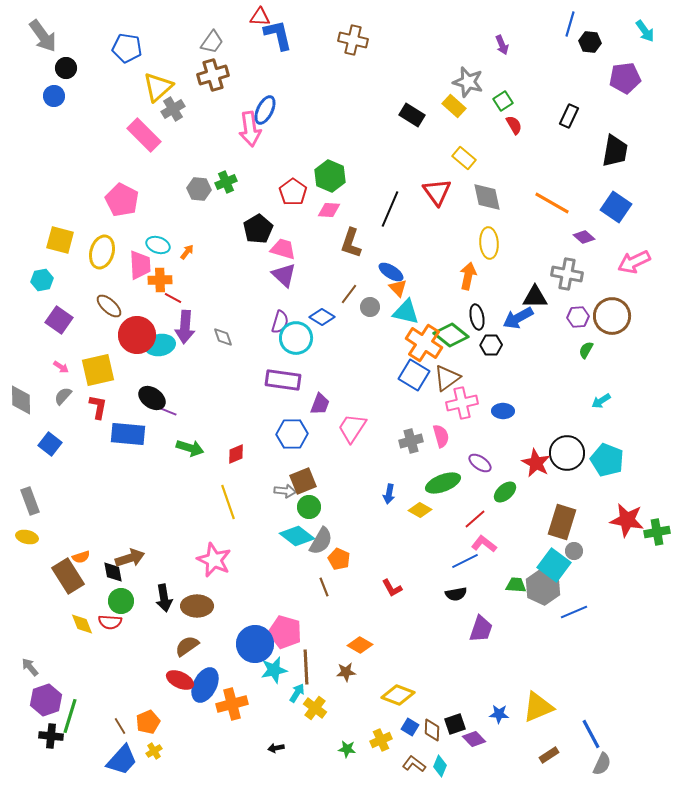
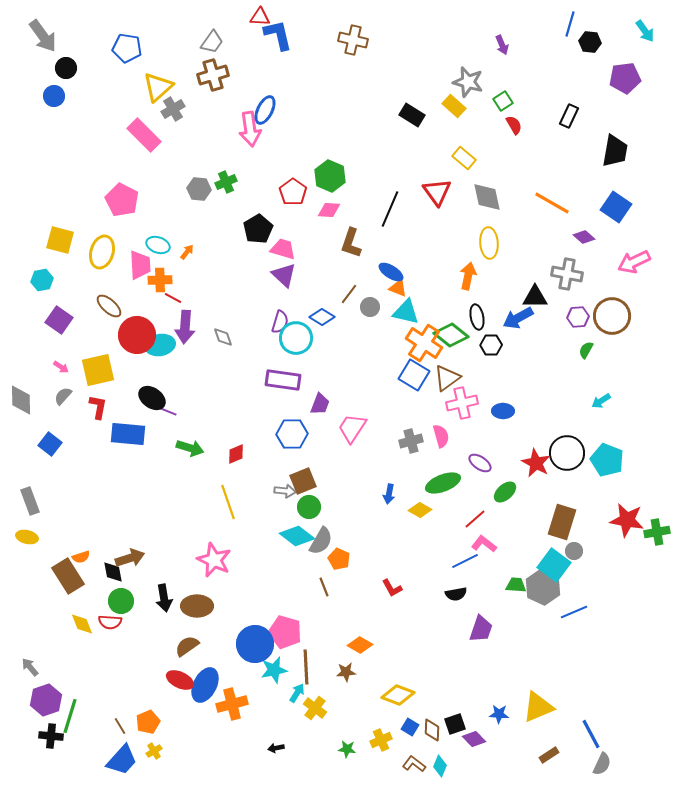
orange triangle at (398, 288): rotated 24 degrees counterclockwise
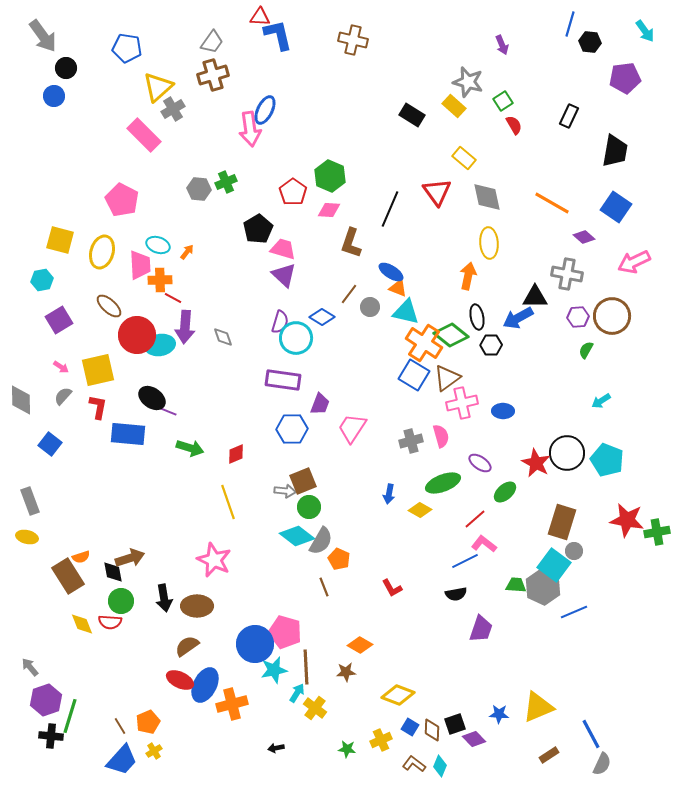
purple square at (59, 320): rotated 24 degrees clockwise
blue hexagon at (292, 434): moved 5 px up
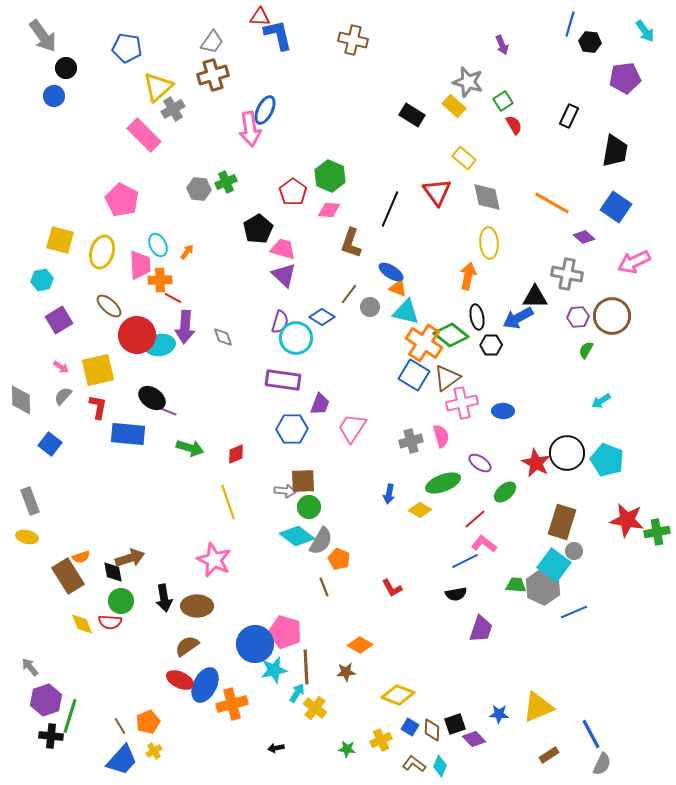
cyan ellipse at (158, 245): rotated 45 degrees clockwise
brown square at (303, 481): rotated 20 degrees clockwise
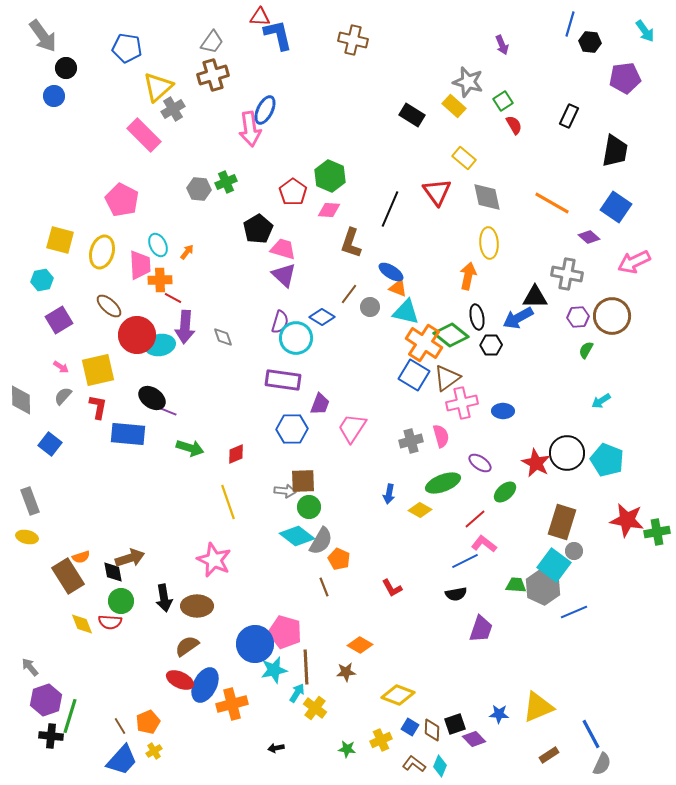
purple diamond at (584, 237): moved 5 px right
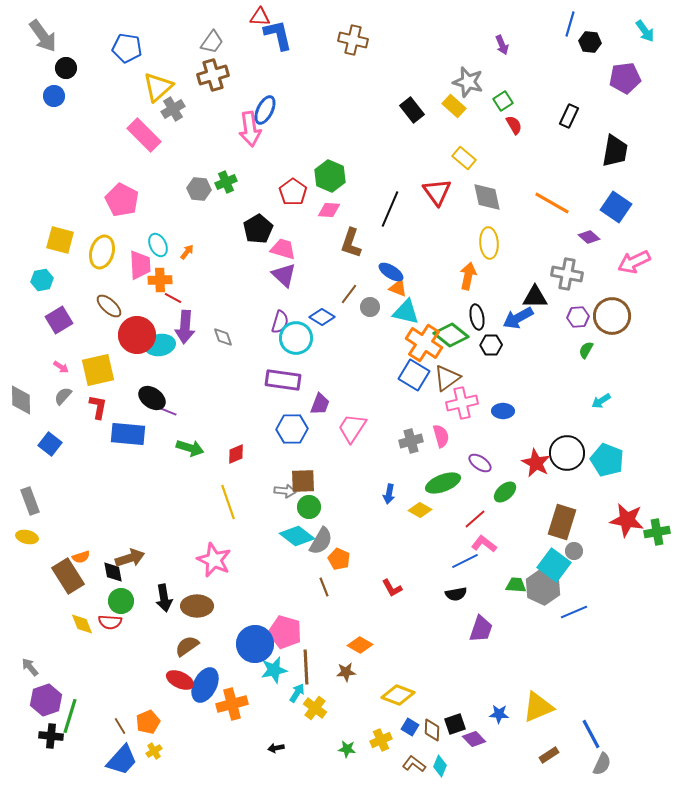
black rectangle at (412, 115): moved 5 px up; rotated 20 degrees clockwise
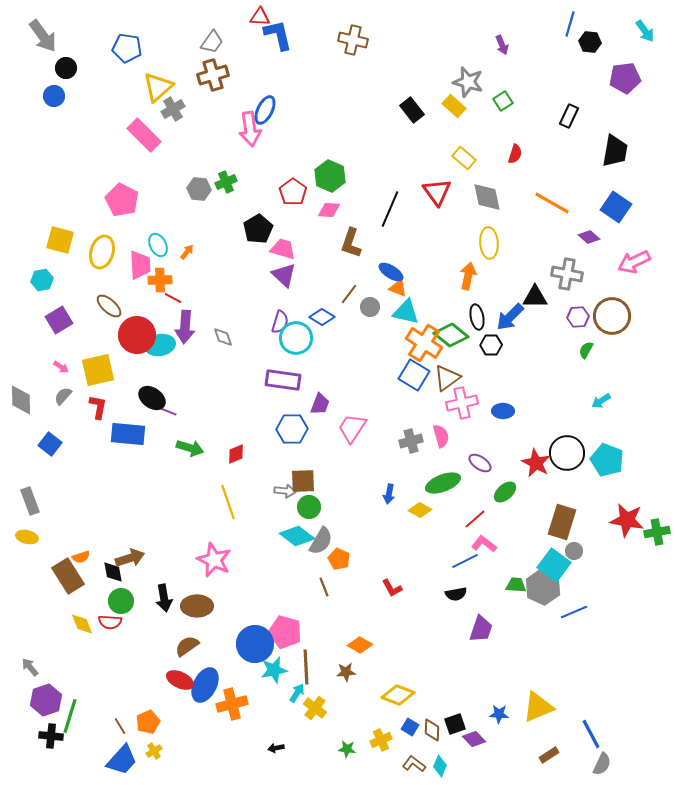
red semicircle at (514, 125): moved 1 px right, 29 px down; rotated 48 degrees clockwise
blue arrow at (518, 318): moved 8 px left, 1 px up; rotated 16 degrees counterclockwise
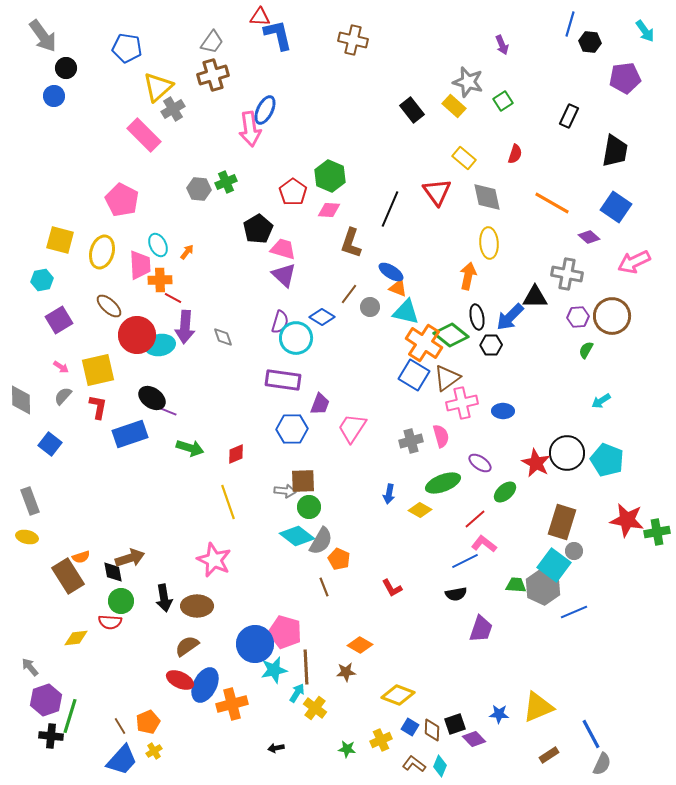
blue rectangle at (128, 434): moved 2 px right; rotated 24 degrees counterclockwise
yellow diamond at (82, 624): moved 6 px left, 14 px down; rotated 75 degrees counterclockwise
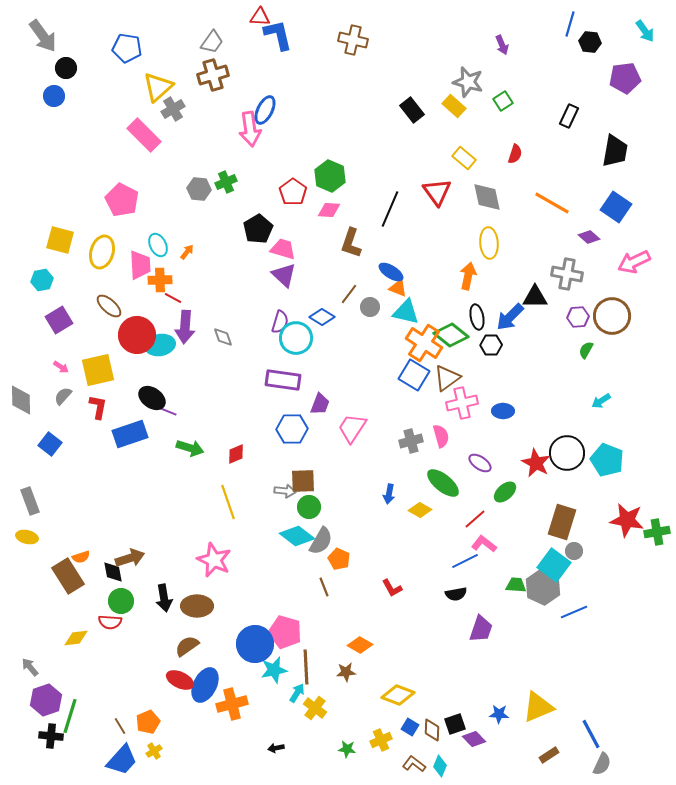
green ellipse at (443, 483): rotated 60 degrees clockwise
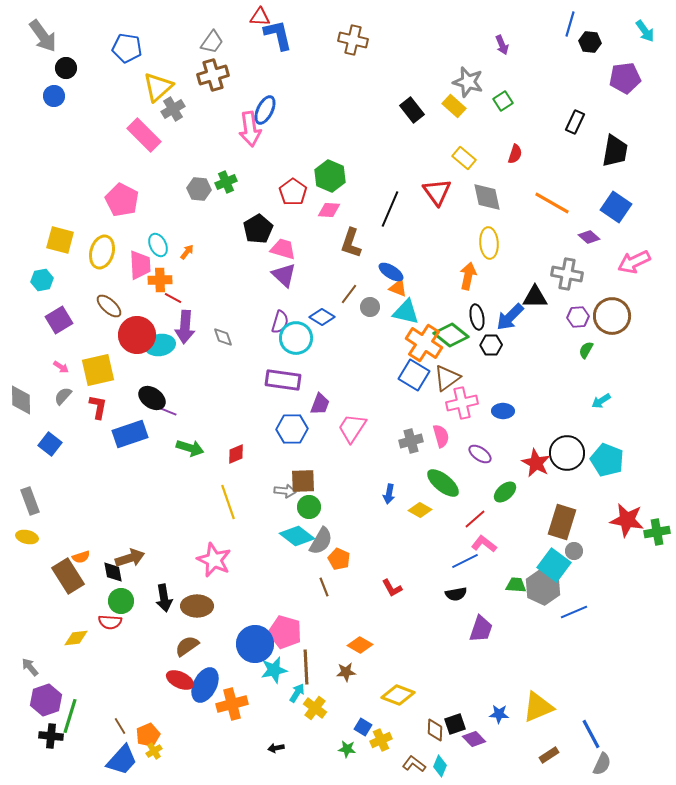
black rectangle at (569, 116): moved 6 px right, 6 px down
purple ellipse at (480, 463): moved 9 px up
orange pentagon at (148, 722): moved 13 px down
blue square at (410, 727): moved 47 px left
brown diamond at (432, 730): moved 3 px right
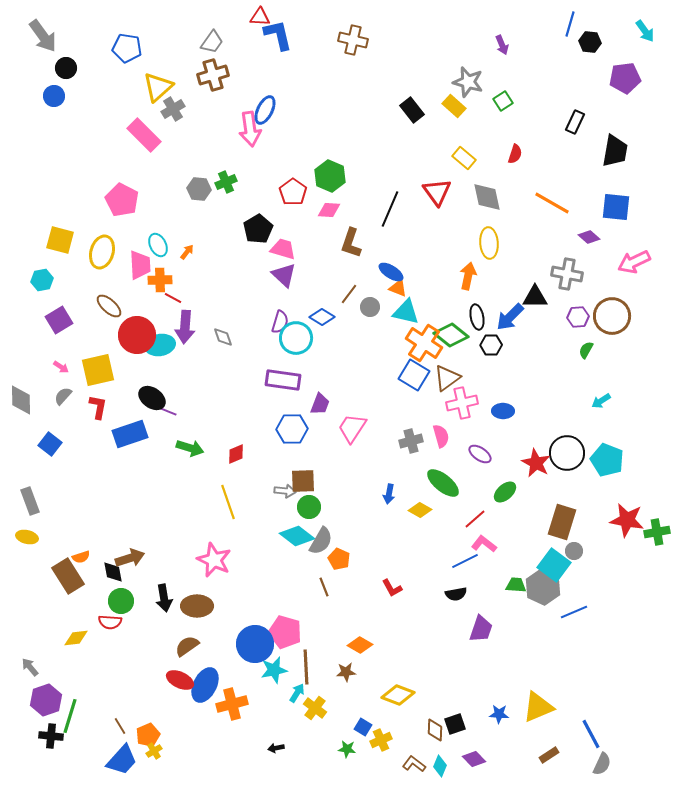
blue square at (616, 207): rotated 28 degrees counterclockwise
purple diamond at (474, 739): moved 20 px down
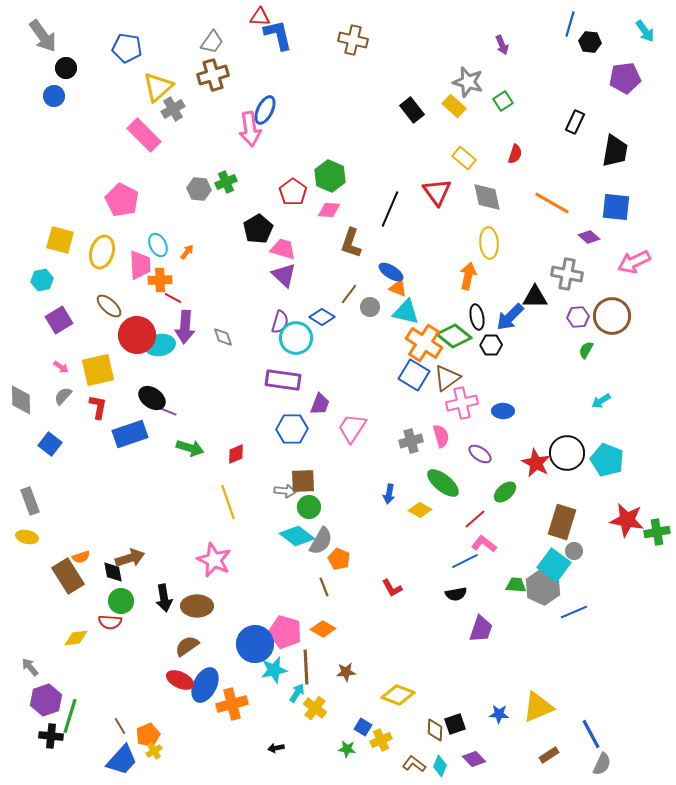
green diamond at (451, 335): moved 3 px right, 1 px down
orange diamond at (360, 645): moved 37 px left, 16 px up
